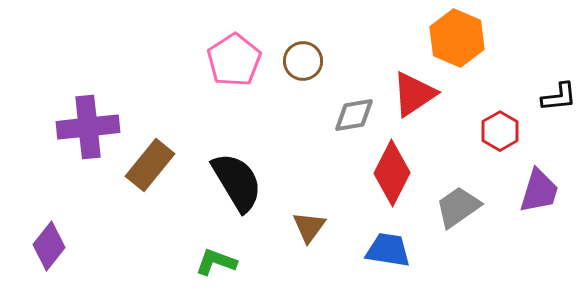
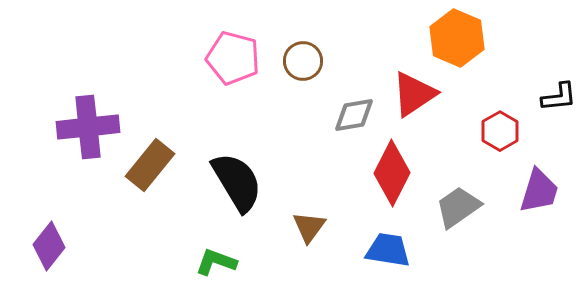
pink pentagon: moved 1 px left, 2 px up; rotated 24 degrees counterclockwise
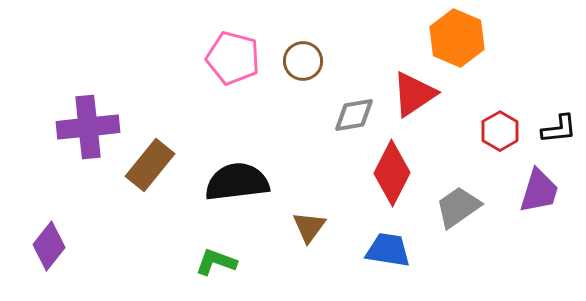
black L-shape: moved 32 px down
black semicircle: rotated 66 degrees counterclockwise
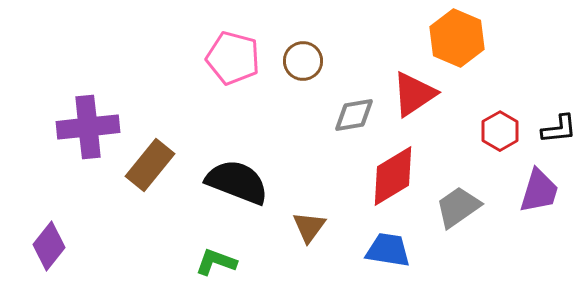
red diamond: moved 1 px right, 3 px down; rotated 32 degrees clockwise
black semicircle: rotated 28 degrees clockwise
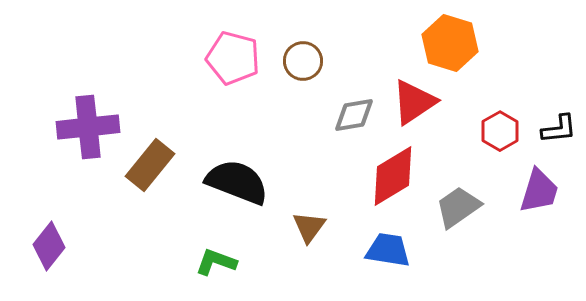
orange hexagon: moved 7 px left, 5 px down; rotated 6 degrees counterclockwise
red triangle: moved 8 px down
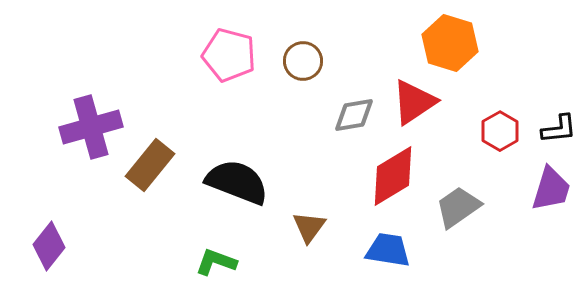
pink pentagon: moved 4 px left, 3 px up
purple cross: moved 3 px right; rotated 10 degrees counterclockwise
purple trapezoid: moved 12 px right, 2 px up
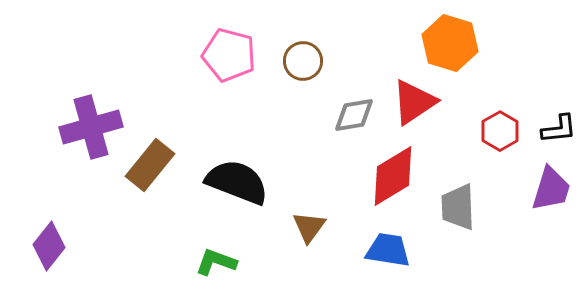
gray trapezoid: rotated 57 degrees counterclockwise
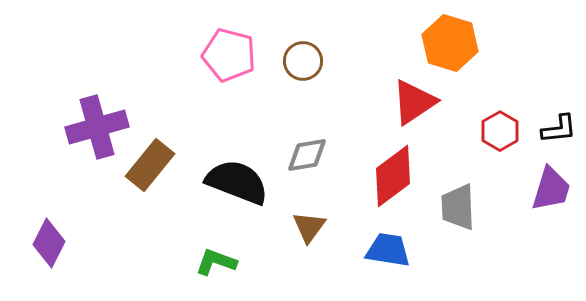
gray diamond: moved 47 px left, 40 px down
purple cross: moved 6 px right
red diamond: rotated 6 degrees counterclockwise
purple diamond: moved 3 px up; rotated 12 degrees counterclockwise
